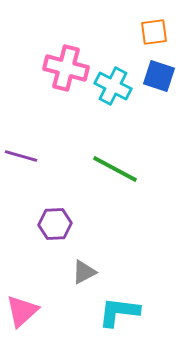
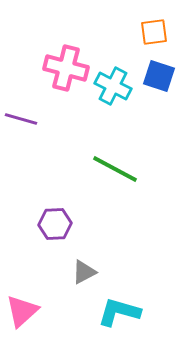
purple line: moved 37 px up
cyan L-shape: rotated 9 degrees clockwise
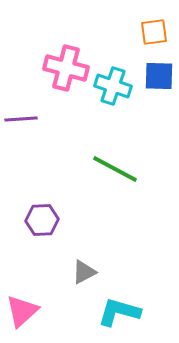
blue square: rotated 16 degrees counterclockwise
cyan cross: rotated 9 degrees counterclockwise
purple line: rotated 20 degrees counterclockwise
purple hexagon: moved 13 px left, 4 px up
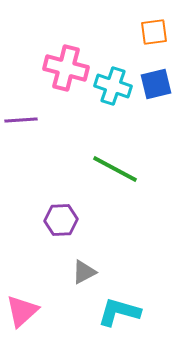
blue square: moved 3 px left, 8 px down; rotated 16 degrees counterclockwise
purple line: moved 1 px down
purple hexagon: moved 19 px right
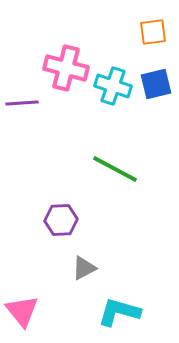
orange square: moved 1 px left
purple line: moved 1 px right, 17 px up
gray triangle: moved 4 px up
pink triangle: rotated 27 degrees counterclockwise
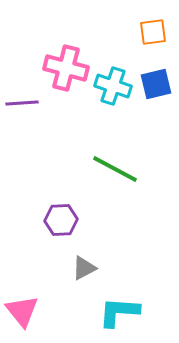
cyan L-shape: rotated 12 degrees counterclockwise
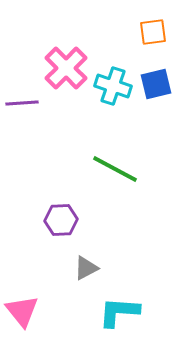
pink cross: rotated 30 degrees clockwise
gray triangle: moved 2 px right
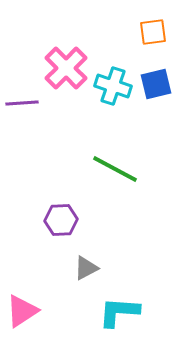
pink triangle: rotated 36 degrees clockwise
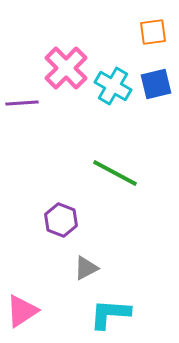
cyan cross: rotated 12 degrees clockwise
green line: moved 4 px down
purple hexagon: rotated 24 degrees clockwise
cyan L-shape: moved 9 px left, 2 px down
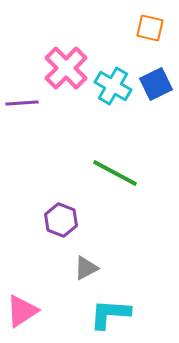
orange square: moved 3 px left, 4 px up; rotated 20 degrees clockwise
blue square: rotated 12 degrees counterclockwise
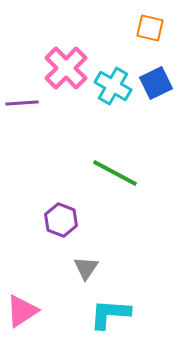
blue square: moved 1 px up
gray triangle: rotated 28 degrees counterclockwise
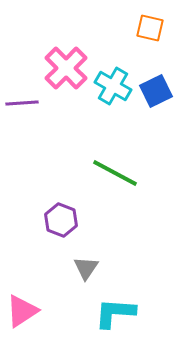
blue square: moved 8 px down
cyan L-shape: moved 5 px right, 1 px up
